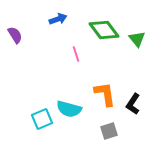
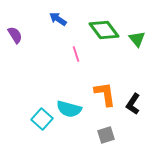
blue arrow: rotated 126 degrees counterclockwise
cyan square: rotated 25 degrees counterclockwise
gray square: moved 3 px left, 4 px down
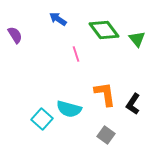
gray square: rotated 36 degrees counterclockwise
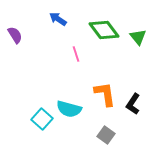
green triangle: moved 1 px right, 2 px up
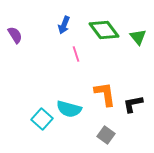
blue arrow: moved 6 px right, 6 px down; rotated 102 degrees counterclockwise
black L-shape: rotated 45 degrees clockwise
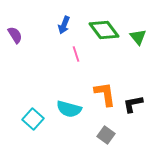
cyan square: moved 9 px left
